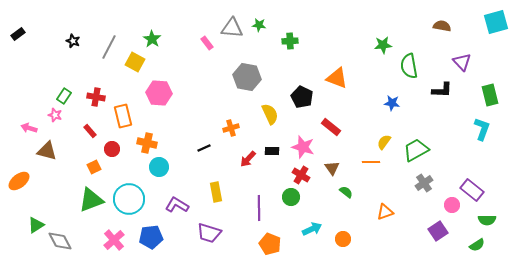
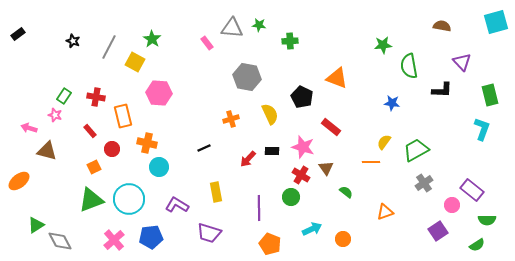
orange cross at (231, 128): moved 9 px up
brown triangle at (332, 168): moved 6 px left
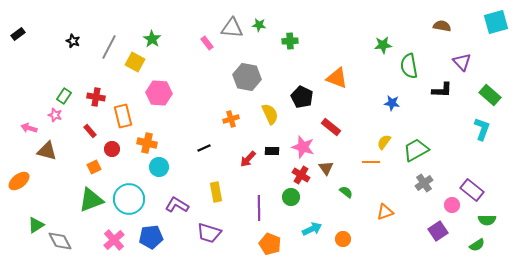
green rectangle at (490, 95): rotated 35 degrees counterclockwise
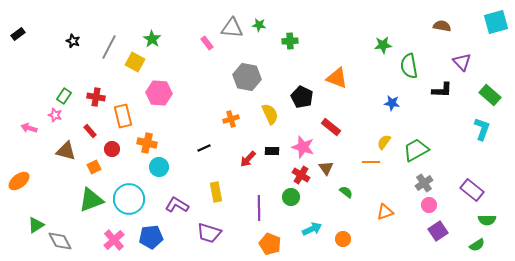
brown triangle at (47, 151): moved 19 px right
pink circle at (452, 205): moved 23 px left
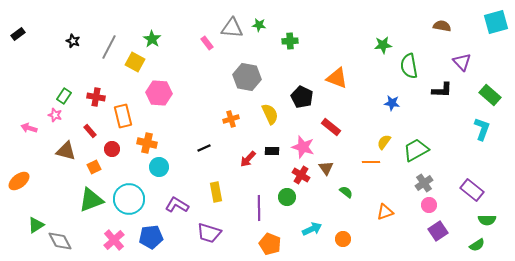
green circle at (291, 197): moved 4 px left
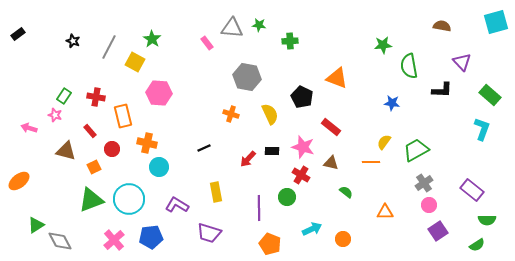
orange cross at (231, 119): moved 5 px up; rotated 35 degrees clockwise
brown triangle at (326, 168): moved 5 px right, 5 px up; rotated 42 degrees counterclockwise
orange triangle at (385, 212): rotated 18 degrees clockwise
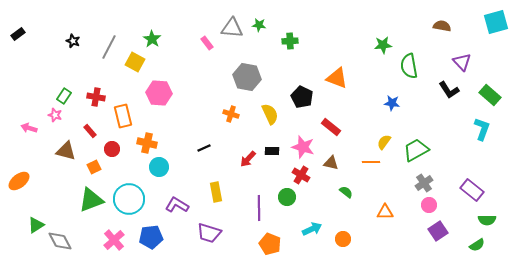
black L-shape at (442, 90): moved 7 px right; rotated 55 degrees clockwise
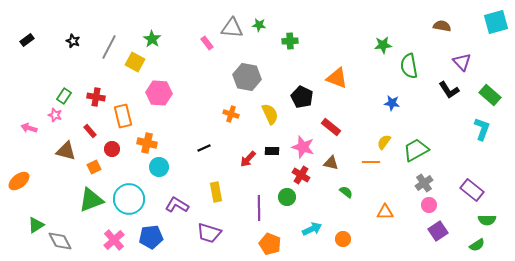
black rectangle at (18, 34): moved 9 px right, 6 px down
